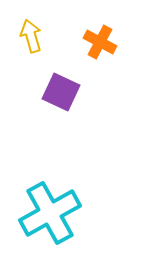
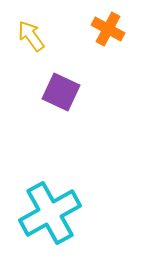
yellow arrow: rotated 20 degrees counterclockwise
orange cross: moved 8 px right, 13 px up
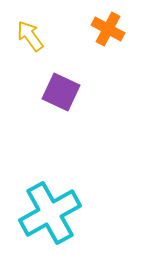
yellow arrow: moved 1 px left
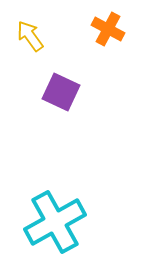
cyan cross: moved 5 px right, 9 px down
